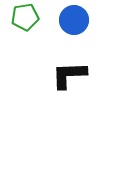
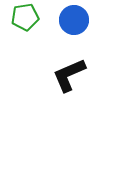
black L-shape: rotated 21 degrees counterclockwise
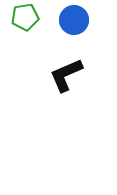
black L-shape: moved 3 px left
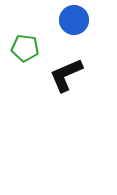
green pentagon: moved 31 px down; rotated 16 degrees clockwise
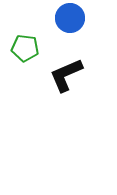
blue circle: moved 4 px left, 2 px up
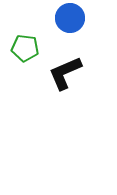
black L-shape: moved 1 px left, 2 px up
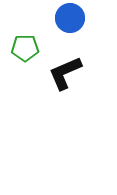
green pentagon: rotated 8 degrees counterclockwise
